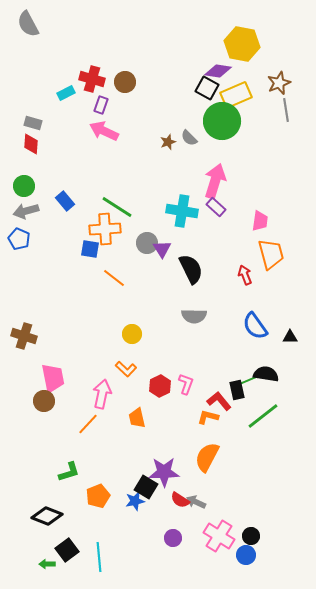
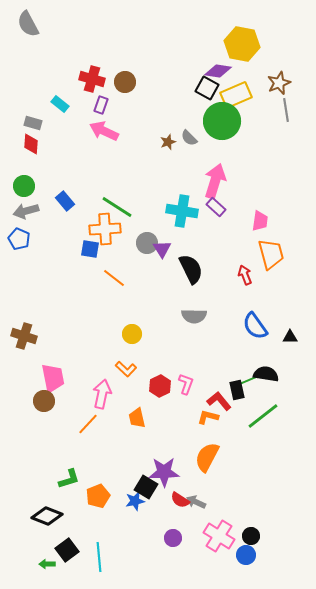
cyan rectangle at (66, 93): moved 6 px left, 11 px down; rotated 66 degrees clockwise
green L-shape at (69, 472): moved 7 px down
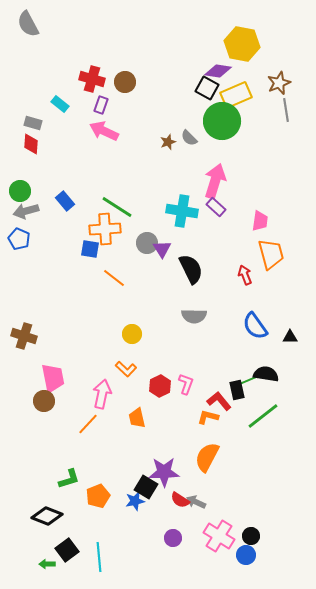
green circle at (24, 186): moved 4 px left, 5 px down
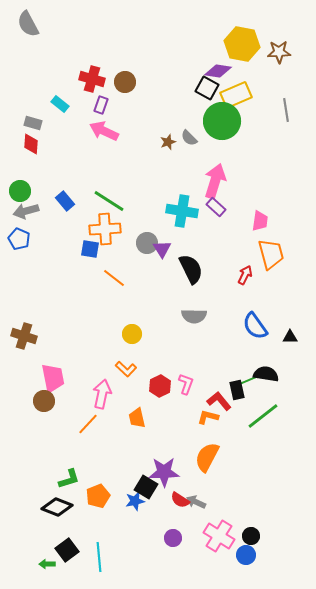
brown star at (279, 83): moved 31 px up; rotated 20 degrees clockwise
green line at (117, 207): moved 8 px left, 6 px up
red arrow at (245, 275): rotated 48 degrees clockwise
black diamond at (47, 516): moved 10 px right, 9 px up
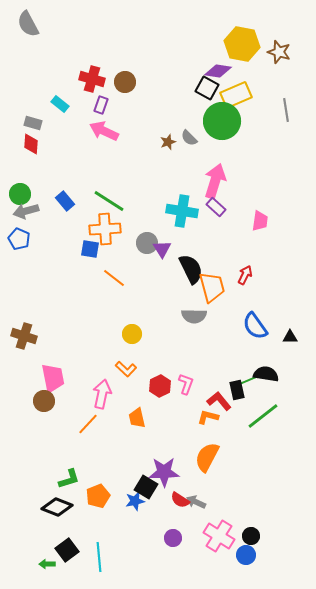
brown star at (279, 52): rotated 20 degrees clockwise
green circle at (20, 191): moved 3 px down
orange trapezoid at (271, 254): moved 59 px left, 33 px down
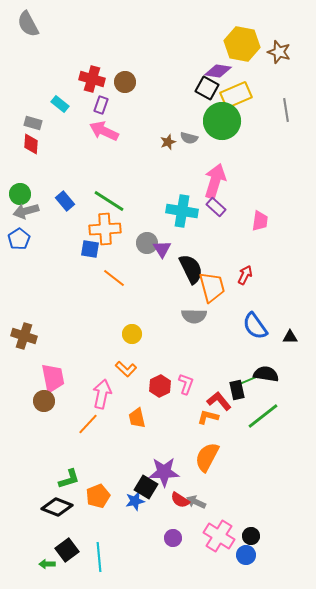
gray semicircle at (189, 138): rotated 30 degrees counterclockwise
blue pentagon at (19, 239): rotated 15 degrees clockwise
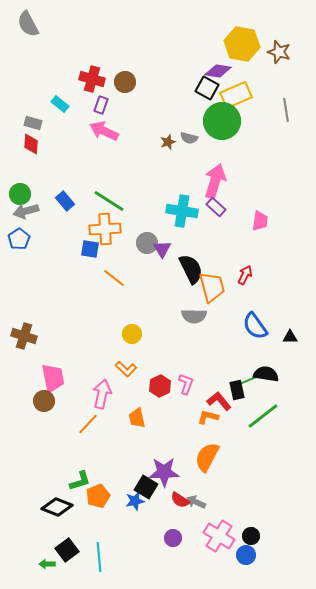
green L-shape at (69, 479): moved 11 px right, 2 px down
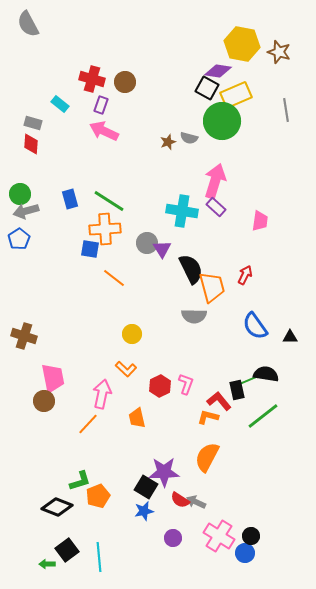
blue rectangle at (65, 201): moved 5 px right, 2 px up; rotated 24 degrees clockwise
blue star at (135, 501): moved 9 px right, 10 px down
blue circle at (246, 555): moved 1 px left, 2 px up
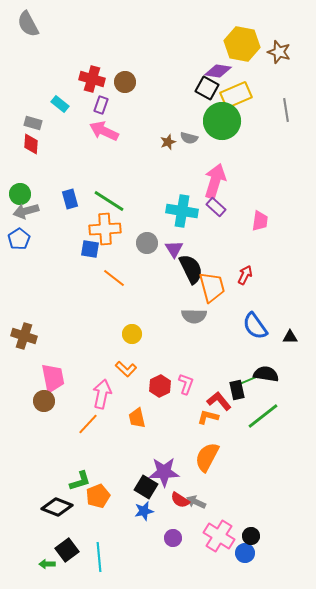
purple triangle at (162, 249): moved 12 px right
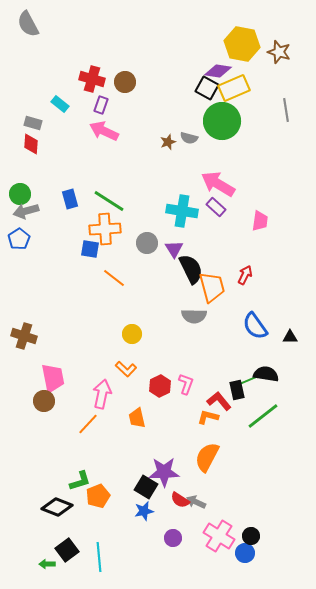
yellow rectangle at (236, 95): moved 2 px left, 7 px up
pink arrow at (215, 181): moved 3 px right, 3 px down; rotated 76 degrees counterclockwise
